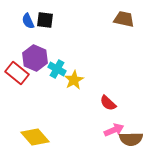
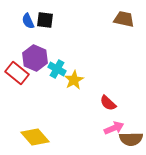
pink arrow: moved 2 px up
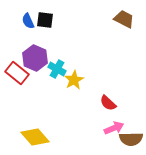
brown trapezoid: rotated 15 degrees clockwise
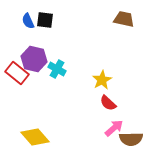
brown trapezoid: rotated 15 degrees counterclockwise
purple hexagon: moved 1 px left, 1 px down; rotated 10 degrees counterclockwise
yellow star: moved 28 px right
pink arrow: rotated 18 degrees counterclockwise
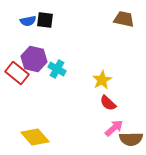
blue semicircle: rotated 77 degrees counterclockwise
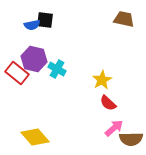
blue semicircle: moved 4 px right, 4 px down
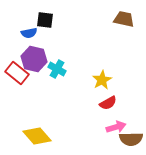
blue semicircle: moved 3 px left, 8 px down
red semicircle: rotated 72 degrees counterclockwise
pink arrow: moved 2 px right, 1 px up; rotated 24 degrees clockwise
yellow diamond: moved 2 px right, 1 px up
